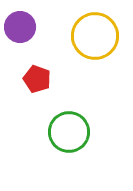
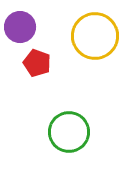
red pentagon: moved 16 px up
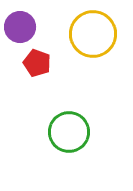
yellow circle: moved 2 px left, 2 px up
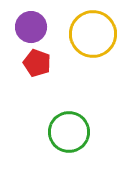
purple circle: moved 11 px right
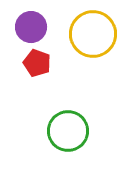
green circle: moved 1 px left, 1 px up
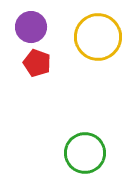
yellow circle: moved 5 px right, 3 px down
green circle: moved 17 px right, 22 px down
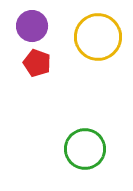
purple circle: moved 1 px right, 1 px up
green circle: moved 4 px up
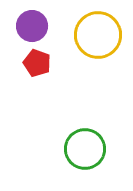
yellow circle: moved 2 px up
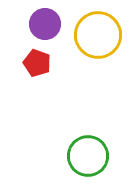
purple circle: moved 13 px right, 2 px up
green circle: moved 3 px right, 7 px down
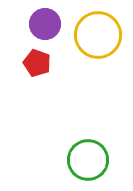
green circle: moved 4 px down
